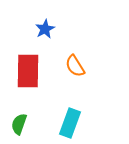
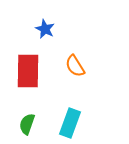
blue star: rotated 18 degrees counterclockwise
green semicircle: moved 8 px right
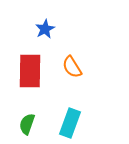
blue star: rotated 18 degrees clockwise
orange semicircle: moved 3 px left, 1 px down
red rectangle: moved 2 px right
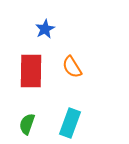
red rectangle: moved 1 px right
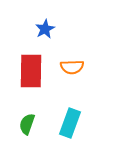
orange semicircle: rotated 60 degrees counterclockwise
